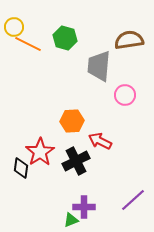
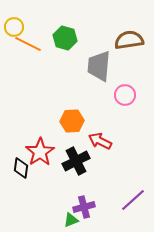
purple cross: rotated 15 degrees counterclockwise
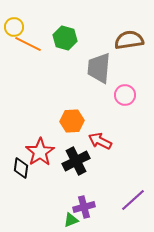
gray trapezoid: moved 2 px down
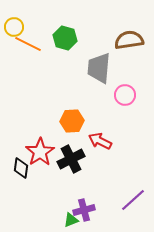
black cross: moved 5 px left, 2 px up
purple cross: moved 3 px down
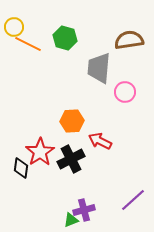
pink circle: moved 3 px up
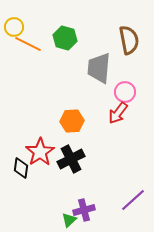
brown semicircle: rotated 88 degrees clockwise
red arrow: moved 18 px right, 28 px up; rotated 80 degrees counterclockwise
green triangle: moved 2 px left; rotated 21 degrees counterclockwise
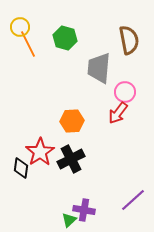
yellow circle: moved 6 px right
orange line: rotated 36 degrees clockwise
purple cross: rotated 25 degrees clockwise
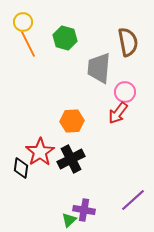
yellow circle: moved 3 px right, 5 px up
brown semicircle: moved 1 px left, 2 px down
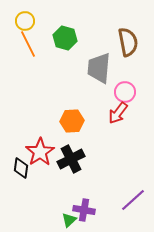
yellow circle: moved 2 px right, 1 px up
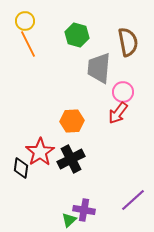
green hexagon: moved 12 px right, 3 px up
pink circle: moved 2 px left
